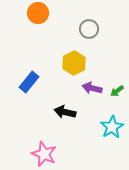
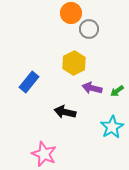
orange circle: moved 33 px right
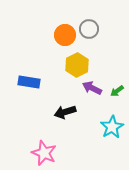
orange circle: moved 6 px left, 22 px down
yellow hexagon: moved 3 px right, 2 px down
blue rectangle: rotated 60 degrees clockwise
purple arrow: rotated 12 degrees clockwise
black arrow: rotated 30 degrees counterclockwise
pink star: moved 1 px up
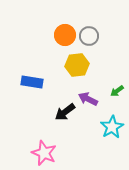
gray circle: moved 7 px down
yellow hexagon: rotated 20 degrees clockwise
blue rectangle: moved 3 px right
purple arrow: moved 4 px left, 11 px down
black arrow: rotated 20 degrees counterclockwise
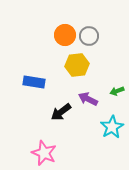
blue rectangle: moved 2 px right
green arrow: rotated 16 degrees clockwise
black arrow: moved 4 px left
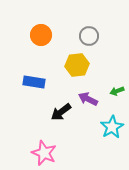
orange circle: moved 24 px left
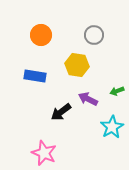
gray circle: moved 5 px right, 1 px up
yellow hexagon: rotated 15 degrees clockwise
blue rectangle: moved 1 px right, 6 px up
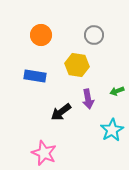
purple arrow: rotated 126 degrees counterclockwise
cyan star: moved 3 px down
